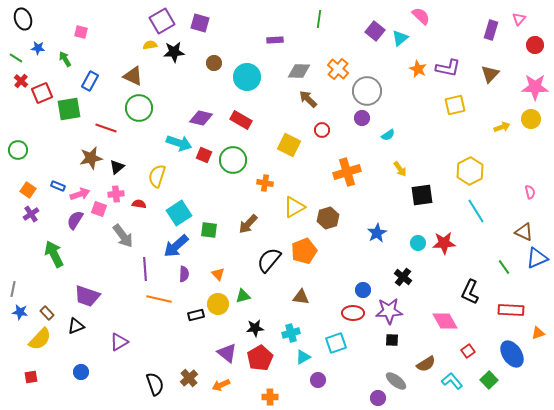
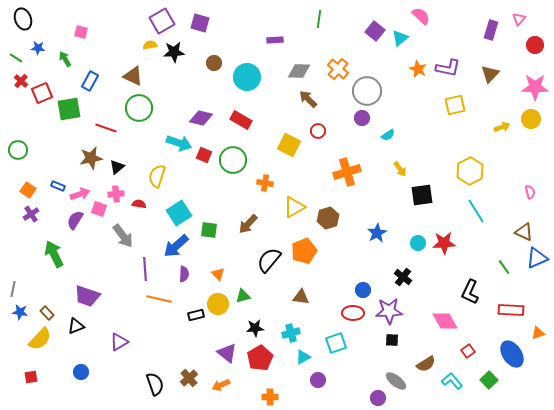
red circle at (322, 130): moved 4 px left, 1 px down
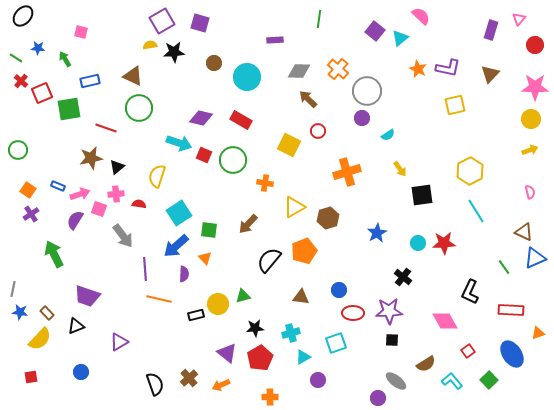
black ellipse at (23, 19): moved 3 px up; rotated 60 degrees clockwise
blue rectangle at (90, 81): rotated 48 degrees clockwise
yellow arrow at (502, 127): moved 28 px right, 23 px down
blue triangle at (537, 258): moved 2 px left
orange triangle at (218, 274): moved 13 px left, 16 px up
blue circle at (363, 290): moved 24 px left
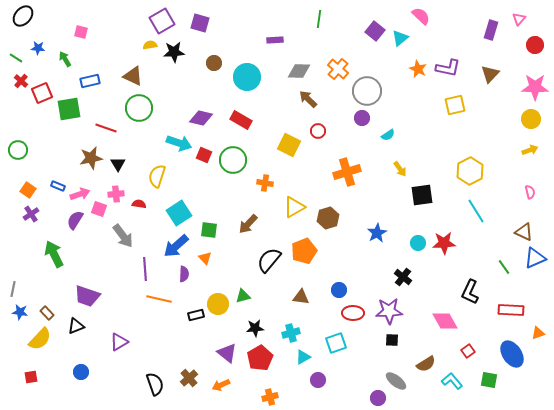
black triangle at (117, 167): moved 1 px right, 3 px up; rotated 21 degrees counterclockwise
green square at (489, 380): rotated 36 degrees counterclockwise
orange cross at (270, 397): rotated 14 degrees counterclockwise
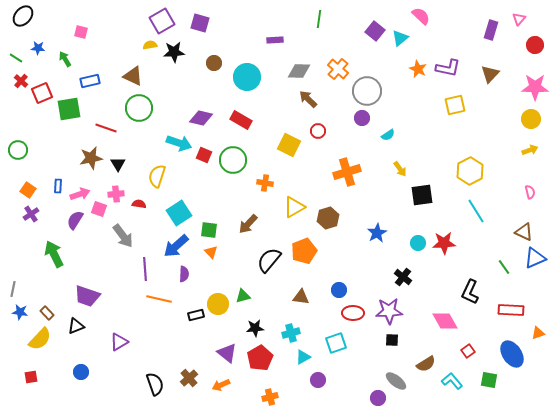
blue rectangle at (58, 186): rotated 72 degrees clockwise
orange triangle at (205, 258): moved 6 px right, 6 px up
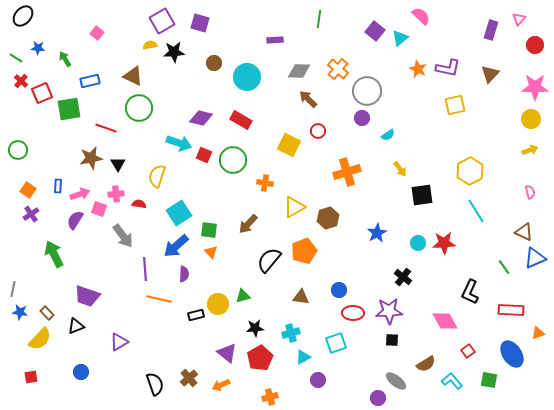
pink square at (81, 32): moved 16 px right, 1 px down; rotated 24 degrees clockwise
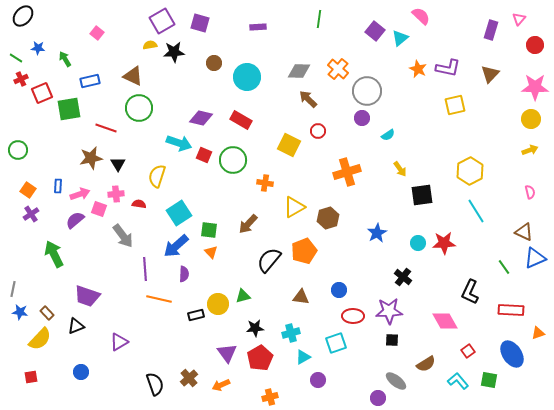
purple rectangle at (275, 40): moved 17 px left, 13 px up
red cross at (21, 81): moved 2 px up; rotated 24 degrees clockwise
purple semicircle at (75, 220): rotated 18 degrees clockwise
red ellipse at (353, 313): moved 3 px down
purple triangle at (227, 353): rotated 15 degrees clockwise
cyan L-shape at (452, 381): moved 6 px right
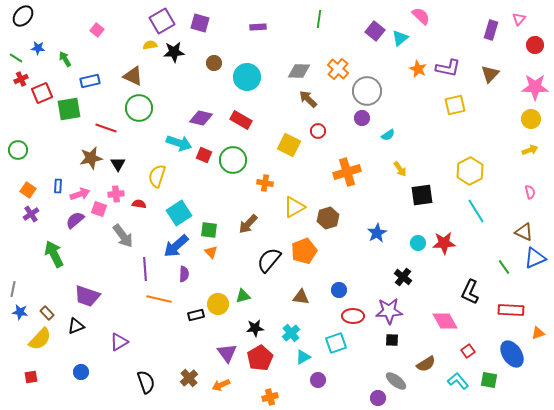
pink square at (97, 33): moved 3 px up
cyan cross at (291, 333): rotated 24 degrees counterclockwise
black semicircle at (155, 384): moved 9 px left, 2 px up
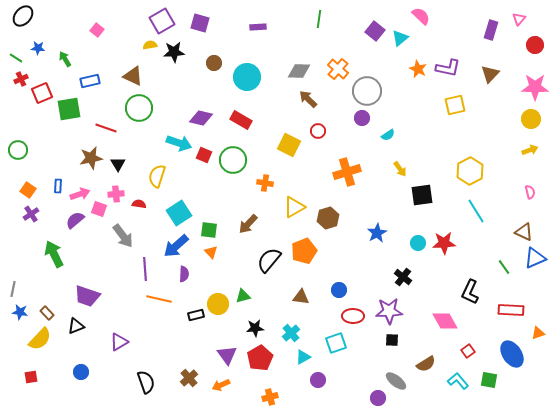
purple triangle at (227, 353): moved 2 px down
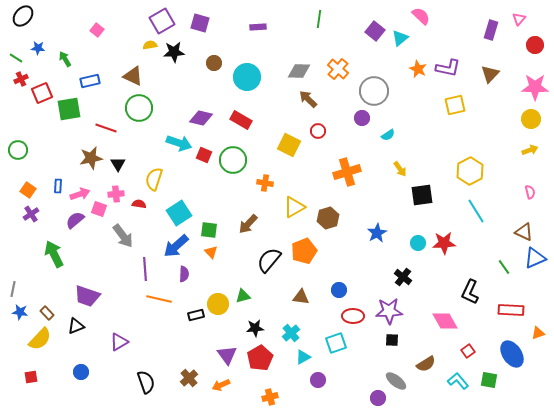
gray circle at (367, 91): moved 7 px right
yellow semicircle at (157, 176): moved 3 px left, 3 px down
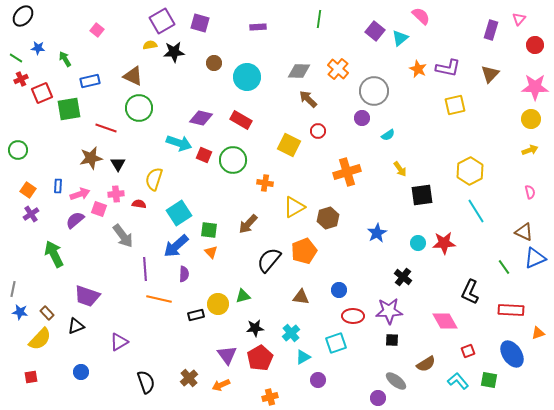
red square at (468, 351): rotated 16 degrees clockwise
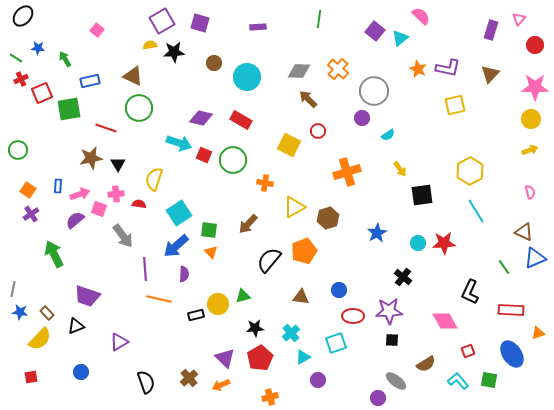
purple triangle at (227, 355): moved 2 px left, 3 px down; rotated 10 degrees counterclockwise
